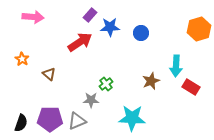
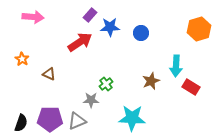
brown triangle: rotated 16 degrees counterclockwise
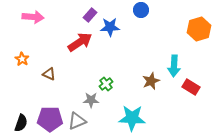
blue circle: moved 23 px up
cyan arrow: moved 2 px left
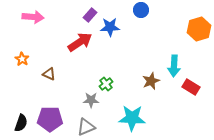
gray triangle: moved 9 px right, 6 px down
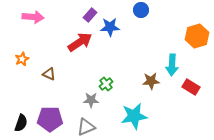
orange hexagon: moved 2 px left, 7 px down
orange star: rotated 16 degrees clockwise
cyan arrow: moved 2 px left, 1 px up
brown star: rotated 18 degrees clockwise
cyan star: moved 2 px right, 2 px up; rotated 12 degrees counterclockwise
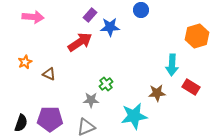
orange star: moved 3 px right, 3 px down
brown star: moved 6 px right, 12 px down
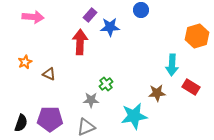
red arrow: rotated 55 degrees counterclockwise
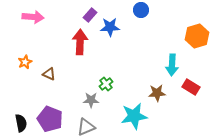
purple pentagon: rotated 20 degrees clockwise
black semicircle: rotated 30 degrees counterclockwise
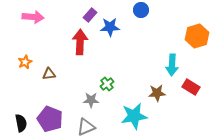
brown triangle: rotated 32 degrees counterclockwise
green cross: moved 1 px right
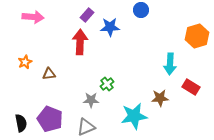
purple rectangle: moved 3 px left
cyan arrow: moved 2 px left, 1 px up
brown star: moved 3 px right, 5 px down
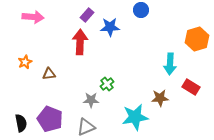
orange hexagon: moved 3 px down
cyan star: moved 1 px right, 1 px down
